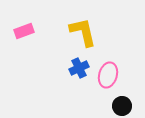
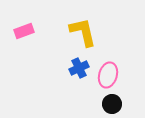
black circle: moved 10 px left, 2 px up
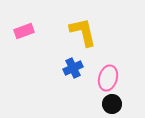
blue cross: moved 6 px left
pink ellipse: moved 3 px down
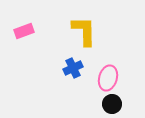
yellow L-shape: moved 1 px right, 1 px up; rotated 12 degrees clockwise
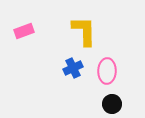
pink ellipse: moved 1 px left, 7 px up; rotated 15 degrees counterclockwise
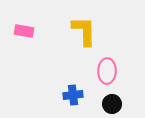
pink rectangle: rotated 30 degrees clockwise
blue cross: moved 27 px down; rotated 18 degrees clockwise
